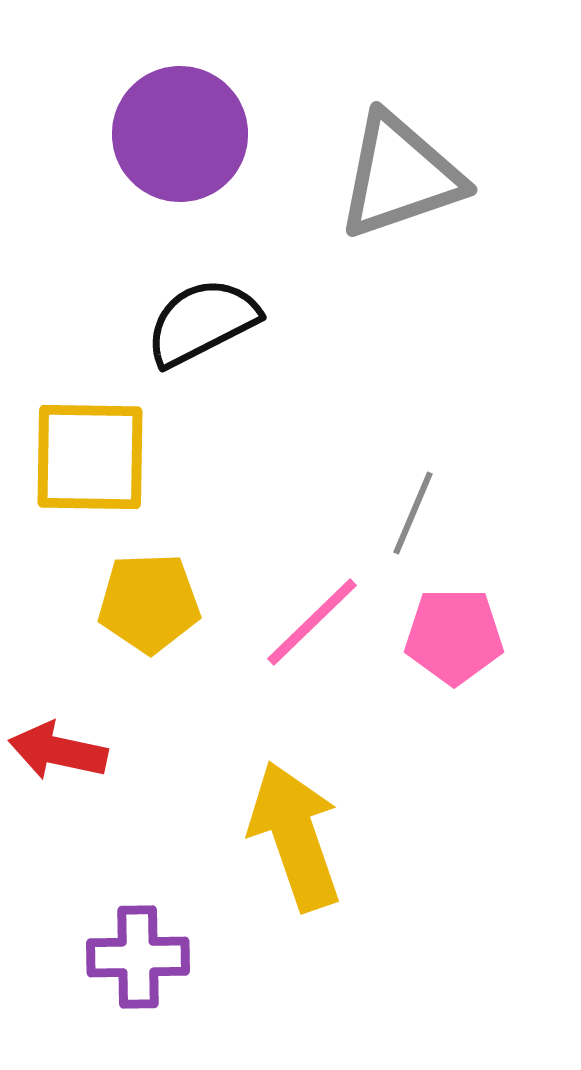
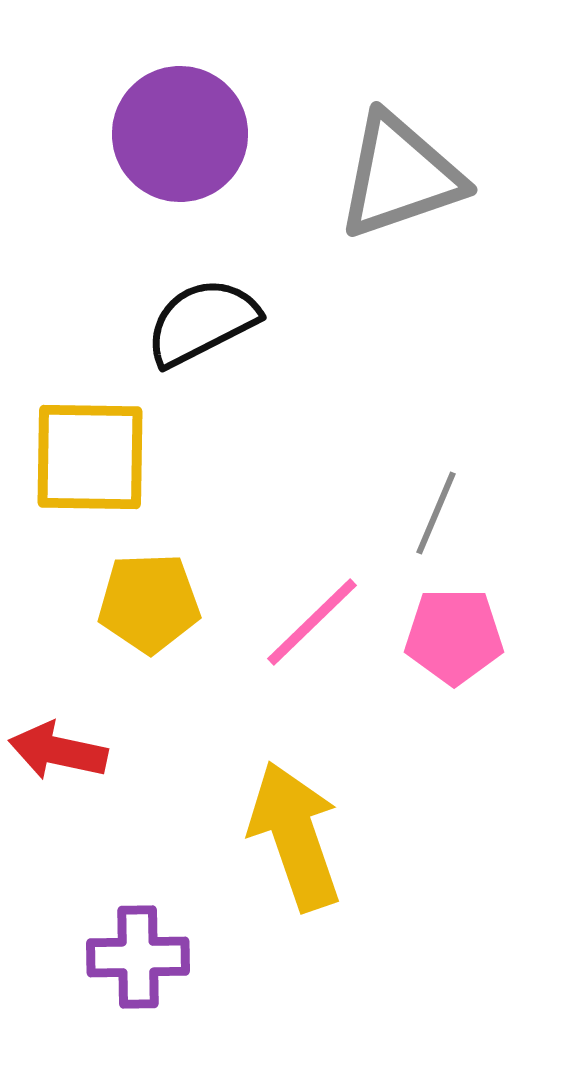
gray line: moved 23 px right
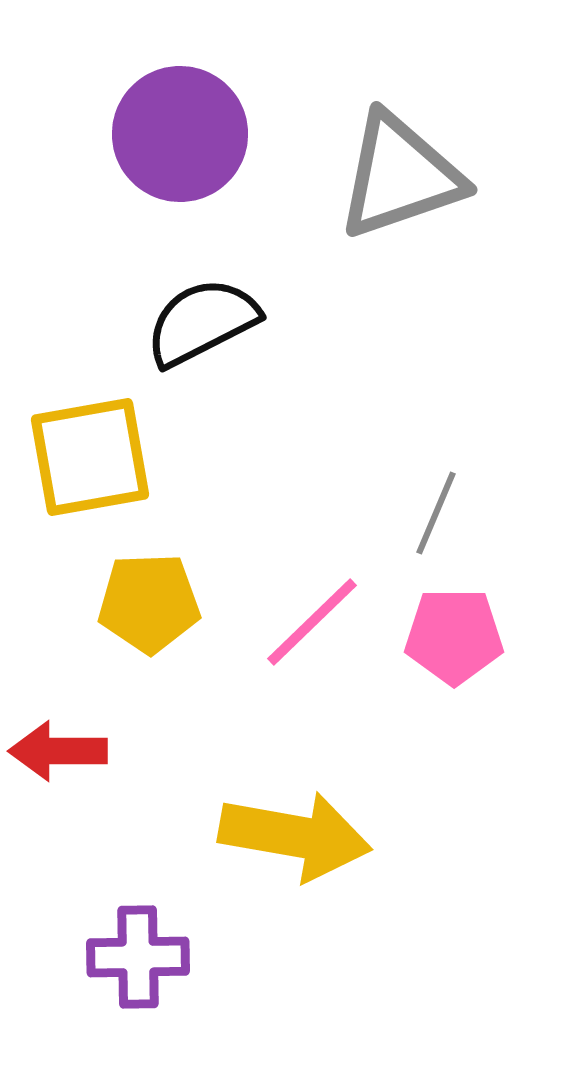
yellow square: rotated 11 degrees counterclockwise
red arrow: rotated 12 degrees counterclockwise
yellow arrow: rotated 119 degrees clockwise
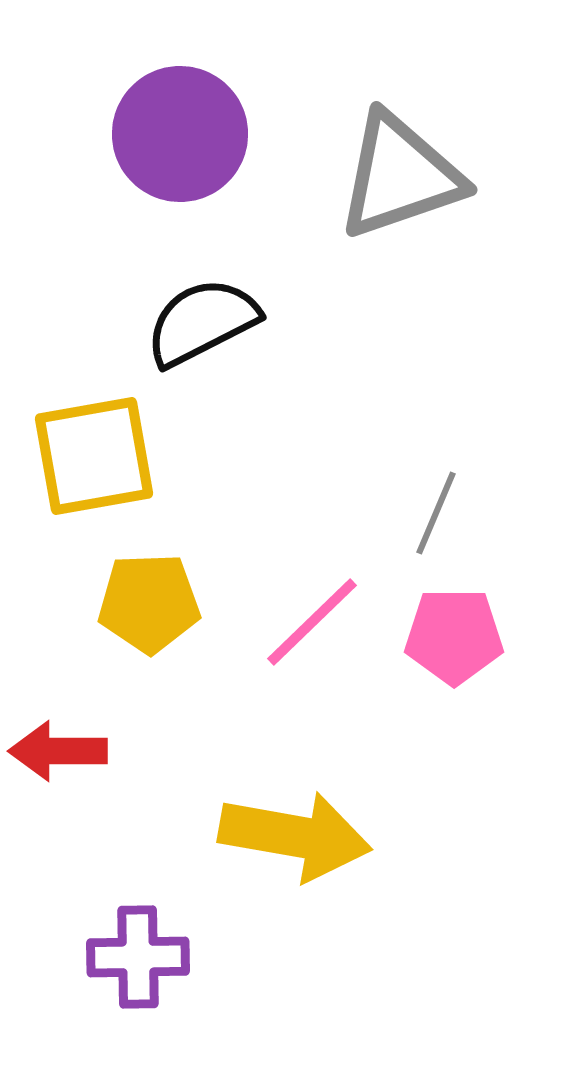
yellow square: moved 4 px right, 1 px up
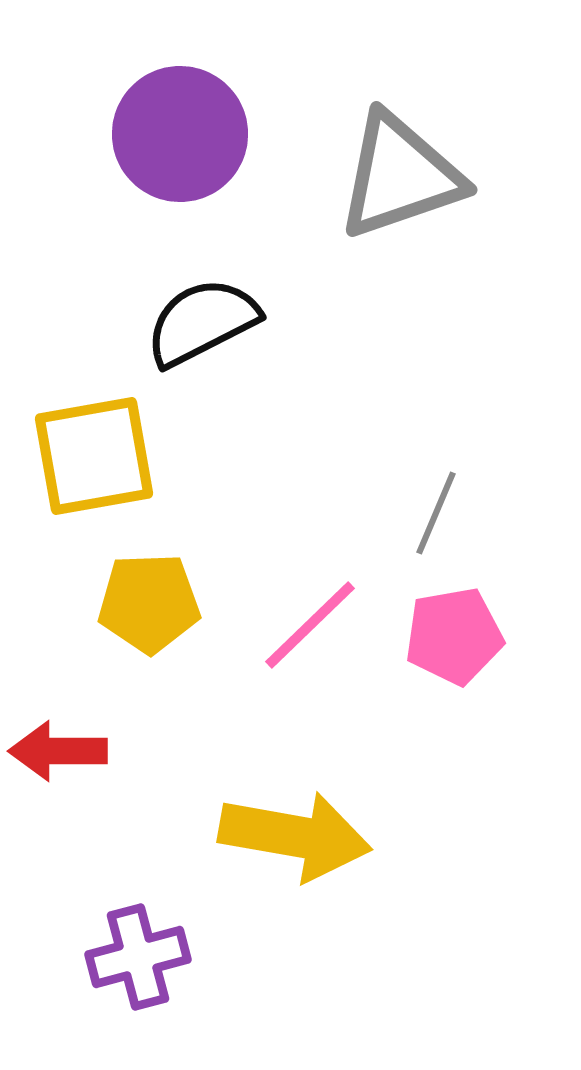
pink line: moved 2 px left, 3 px down
pink pentagon: rotated 10 degrees counterclockwise
purple cross: rotated 14 degrees counterclockwise
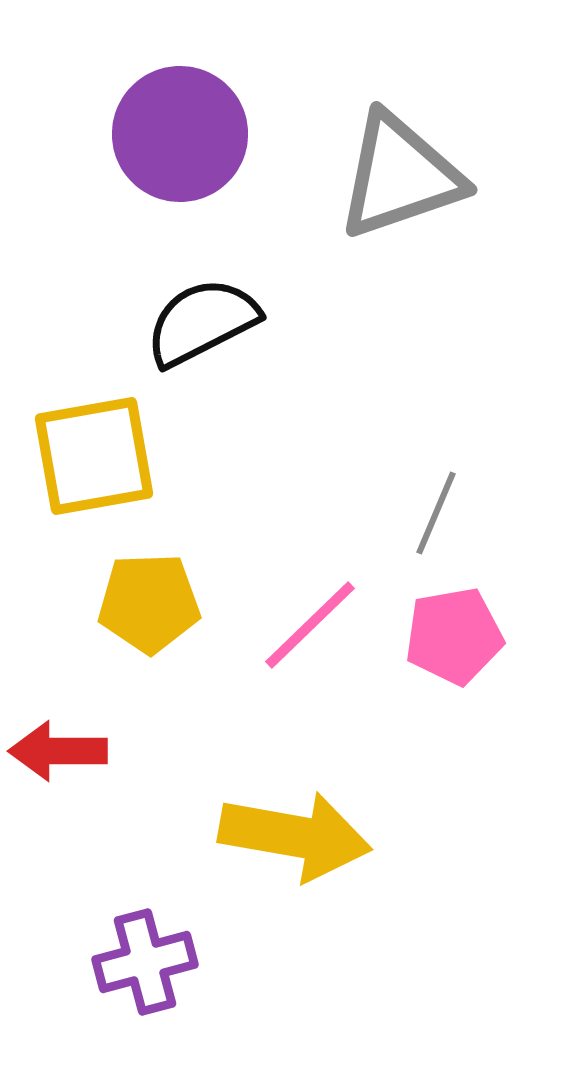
purple cross: moved 7 px right, 5 px down
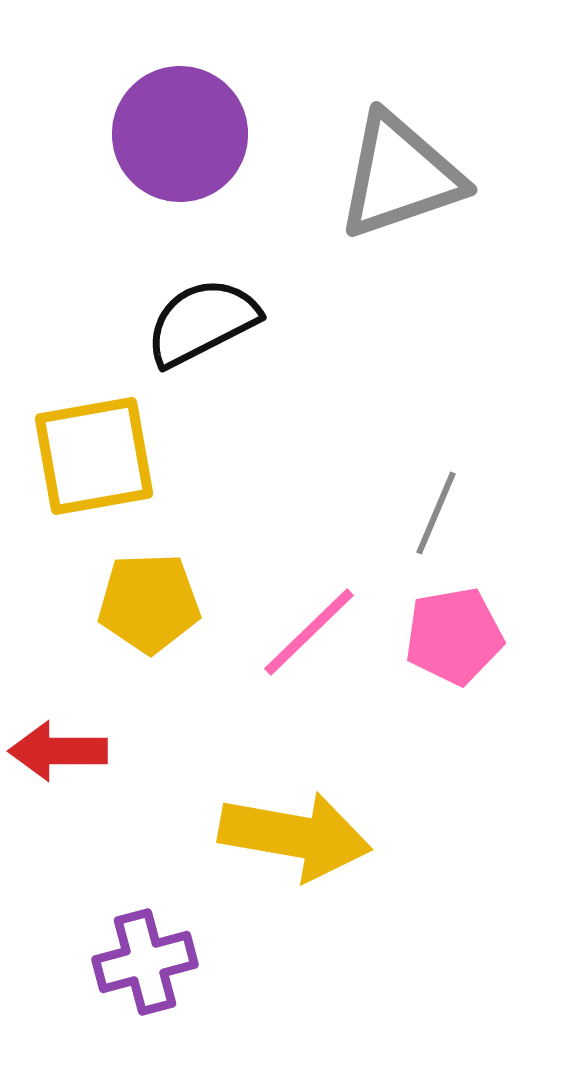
pink line: moved 1 px left, 7 px down
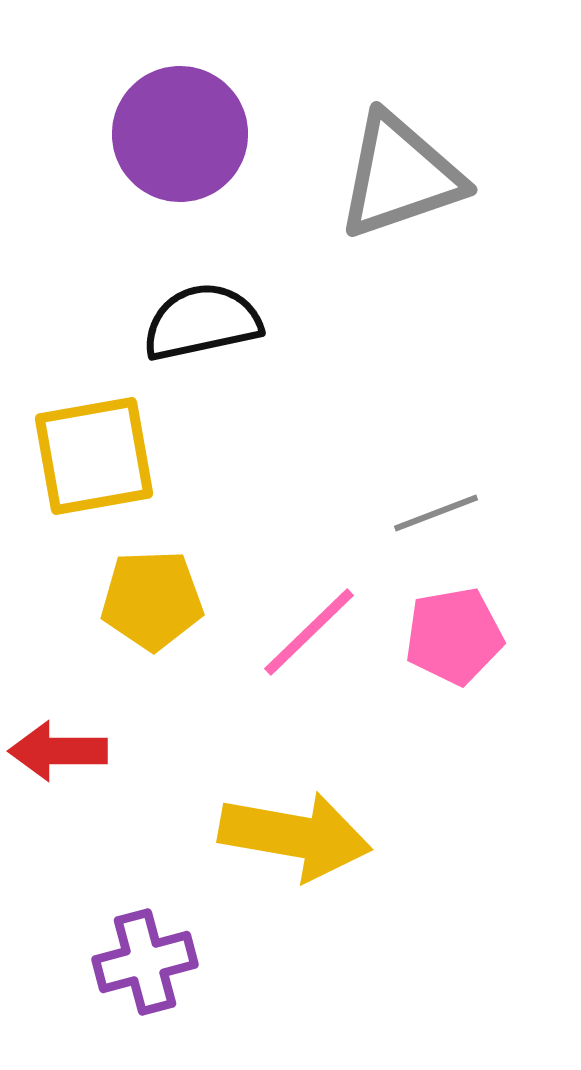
black semicircle: rotated 15 degrees clockwise
gray line: rotated 46 degrees clockwise
yellow pentagon: moved 3 px right, 3 px up
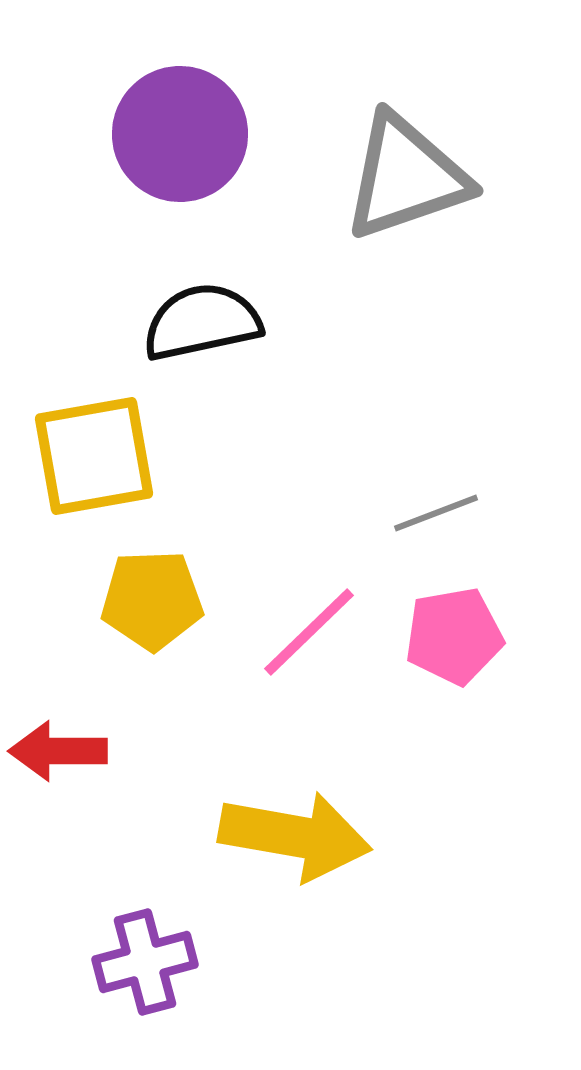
gray triangle: moved 6 px right, 1 px down
